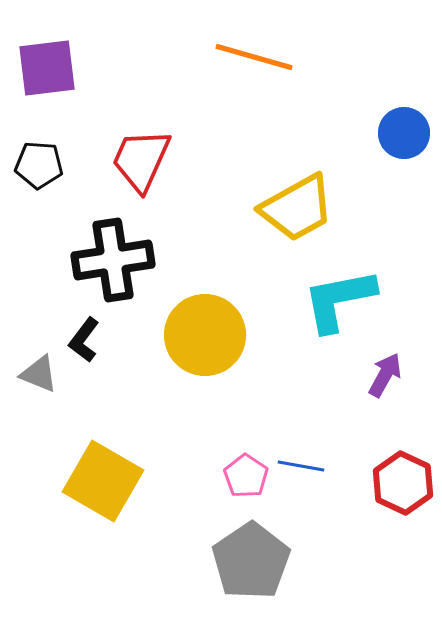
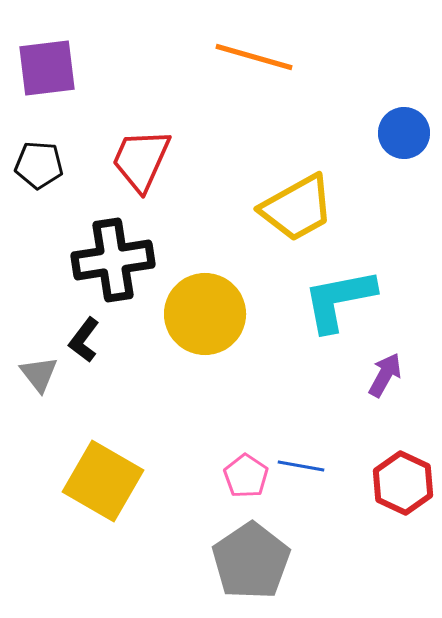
yellow circle: moved 21 px up
gray triangle: rotated 30 degrees clockwise
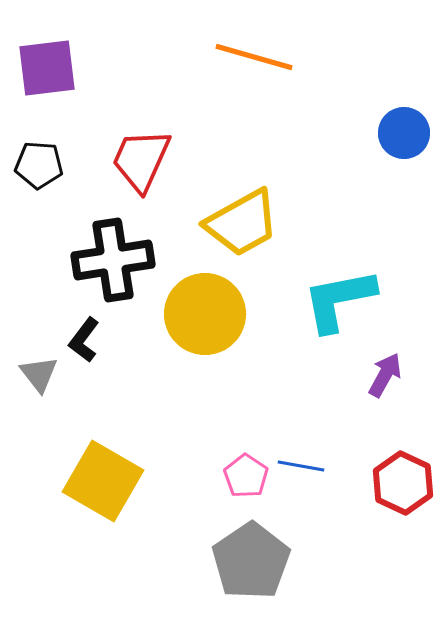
yellow trapezoid: moved 55 px left, 15 px down
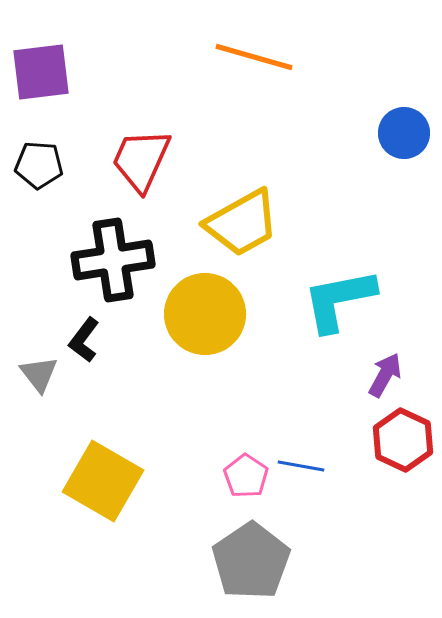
purple square: moved 6 px left, 4 px down
red hexagon: moved 43 px up
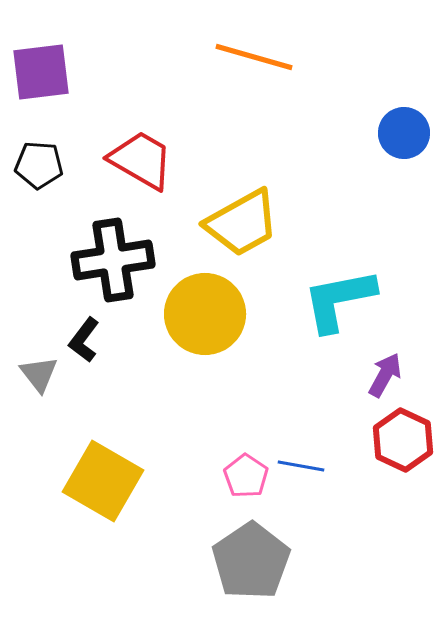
red trapezoid: rotated 96 degrees clockwise
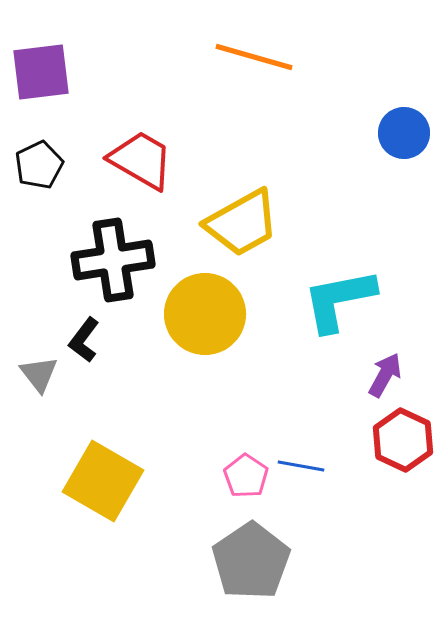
black pentagon: rotated 30 degrees counterclockwise
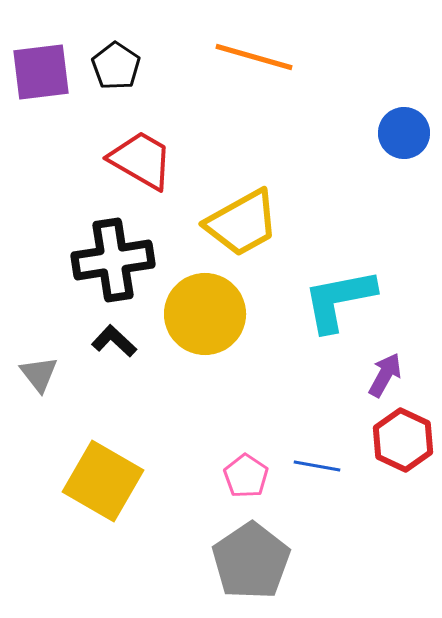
black pentagon: moved 77 px right, 99 px up; rotated 12 degrees counterclockwise
black L-shape: moved 30 px right, 1 px down; rotated 96 degrees clockwise
blue line: moved 16 px right
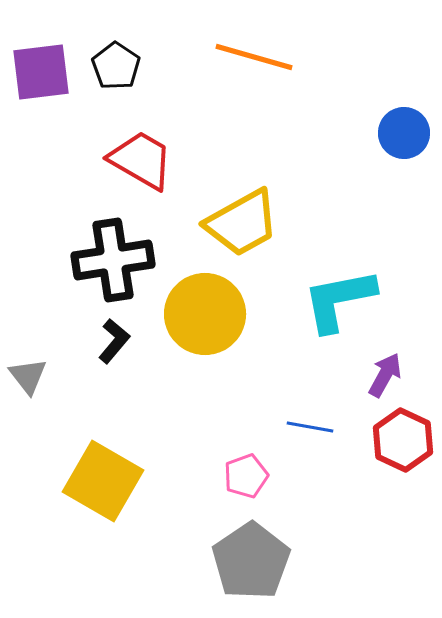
black L-shape: rotated 87 degrees clockwise
gray triangle: moved 11 px left, 2 px down
blue line: moved 7 px left, 39 px up
pink pentagon: rotated 18 degrees clockwise
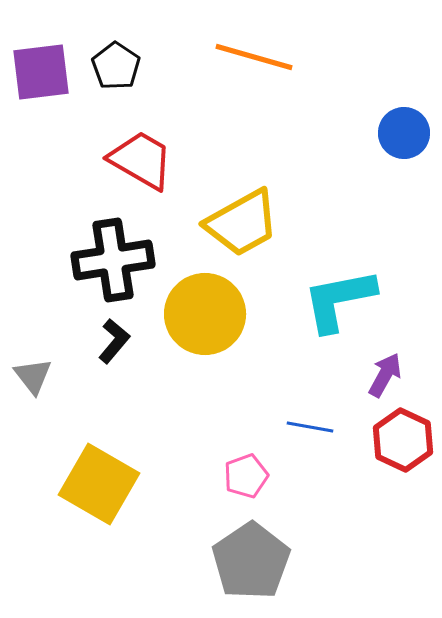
gray triangle: moved 5 px right
yellow square: moved 4 px left, 3 px down
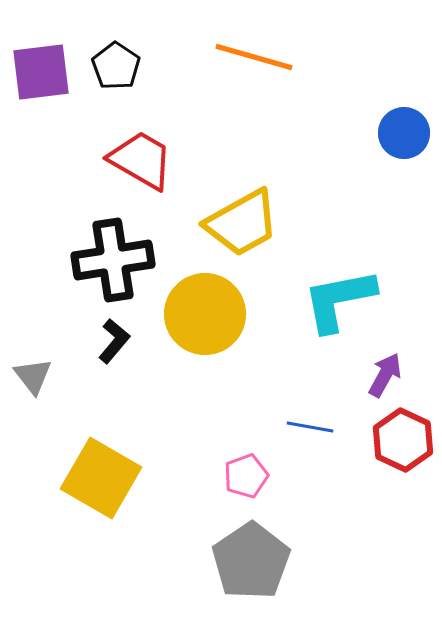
yellow square: moved 2 px right, 6 px up
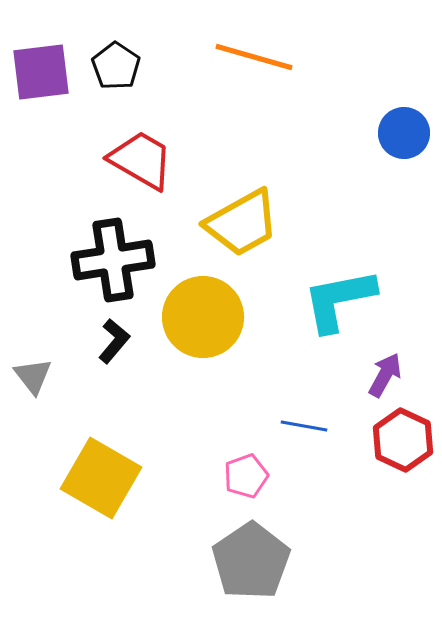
yellow circle: moved 2 px left, 3 px down
blue line: moved 6 px left, 1 px up
